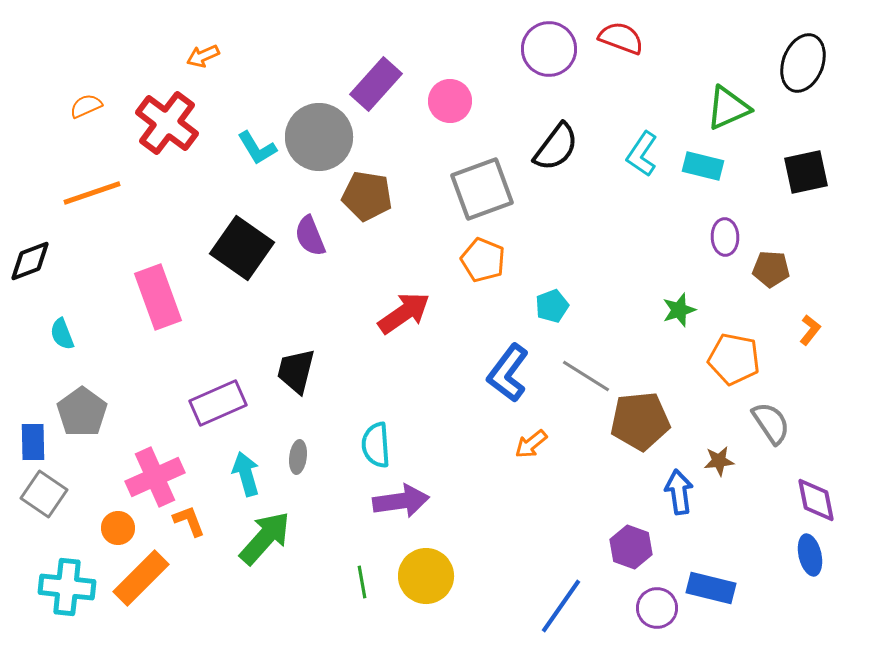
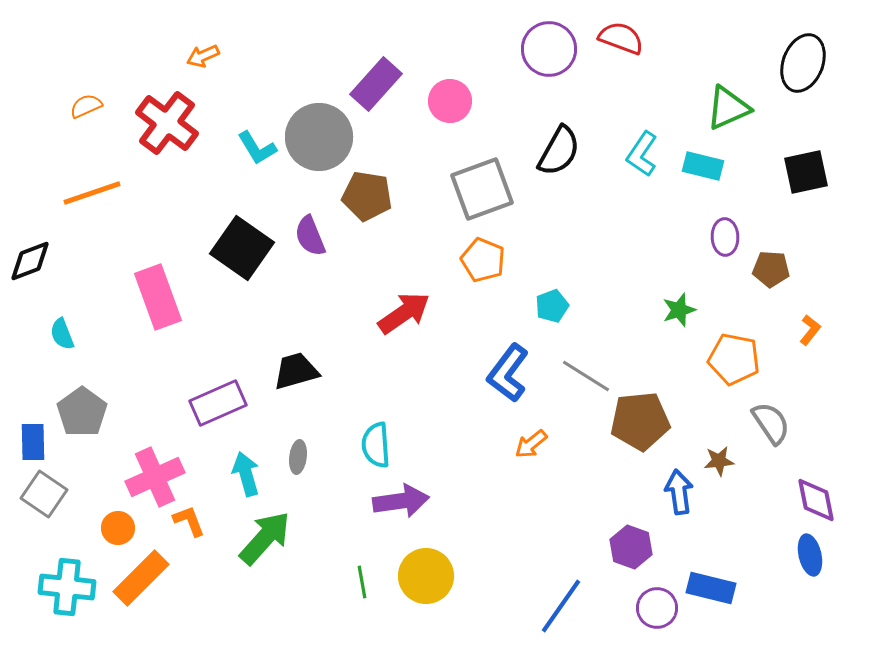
black semicircle at (556, 147): moved 3 px right, 4 px down; rotated 8 degrees counterclockwise
black trapezoid at (296, 371): rotated 60 degrees clockwise
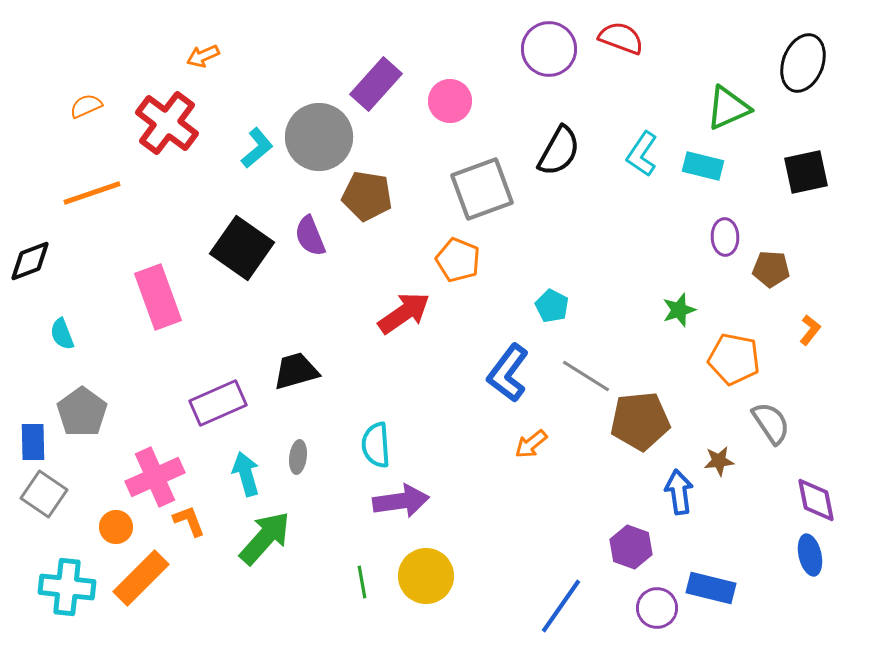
cyan L-shape at (257, 148): rotated 99 degrees counterclockwise
orange pentagon at (483, 260): moved 25 px left
cyan pentagon at (552, 306): rotated 24 degrees counterclockwise
orange circle at (118, 528): moved 2 px left, 1 px up
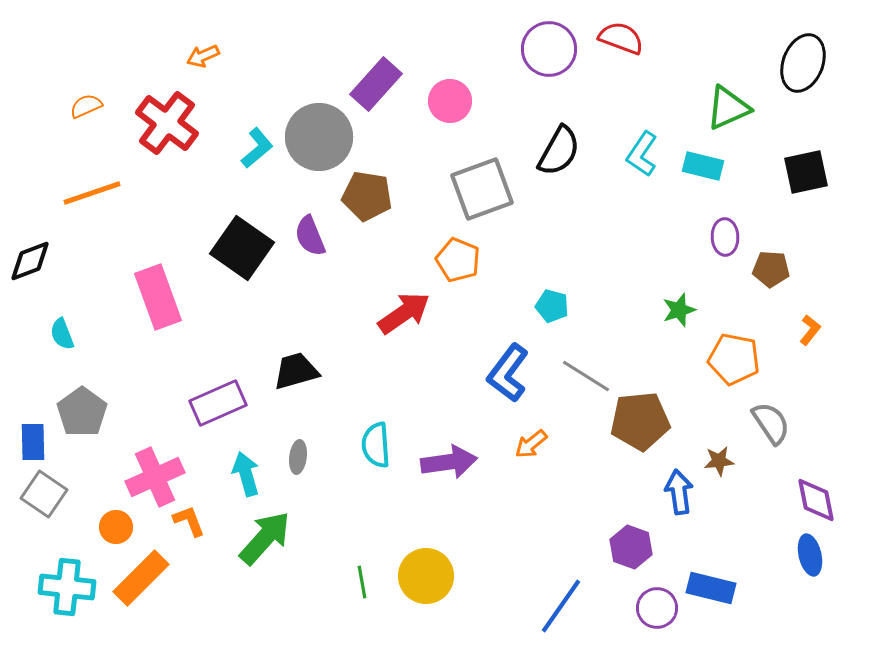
cyan pentagon at (552, 306): rotated 12 degrees counterclockwise
purple arrow at (401, 501): moved 48 px right, 39 px up
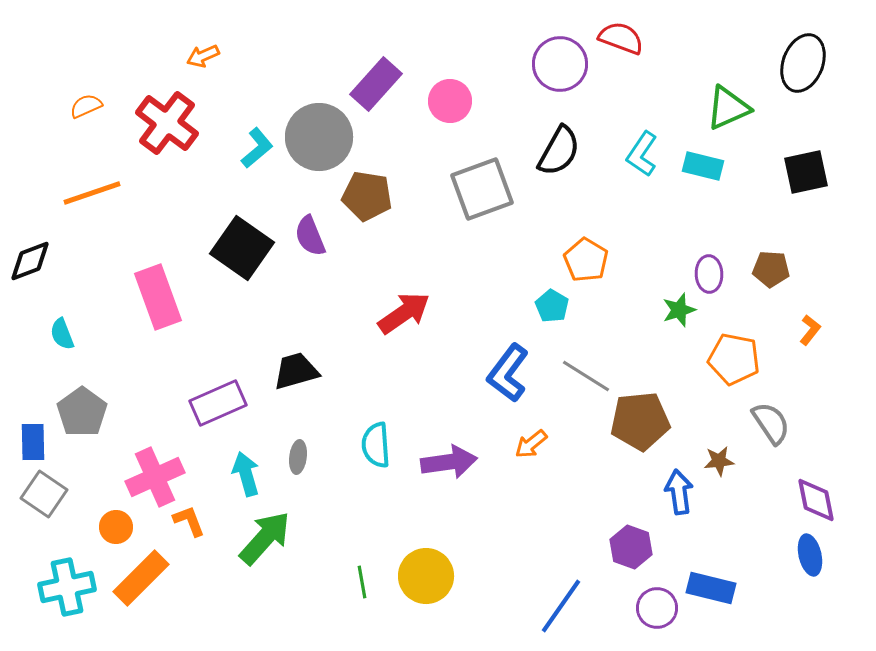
purple circle at (549, 49): moved 11 px right, 15 px down
purple ellipse at (725, 237): moved 16 px left, 37 px down
orange pentagon at (458, 260): moved 128 px right; rotated 9 degrees clockwise
cyan pentagon at (552, 306): rotated 16 degrees clockwise
cyan cross at (67, 587): rotated 18 degrees counterclockwise
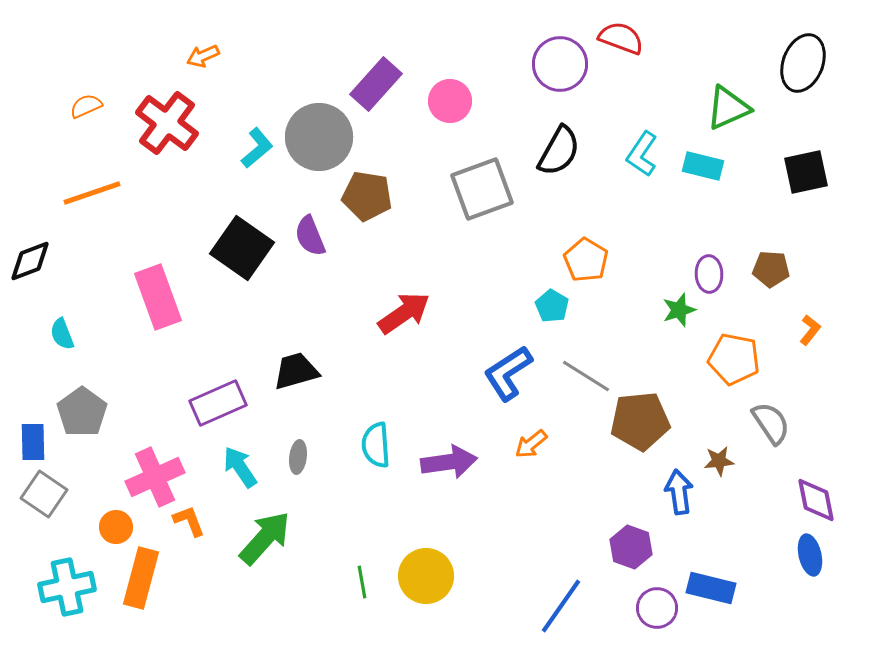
blue L-shape at (508, 373): rotated 20 degrees clockwise
cyan arrow at (246, 474): moved 6 px left, 7 px up; rotated 18 degrees counterclockwise
orange rectangle at (141, 578): rotated 30 degrees counterclockwise
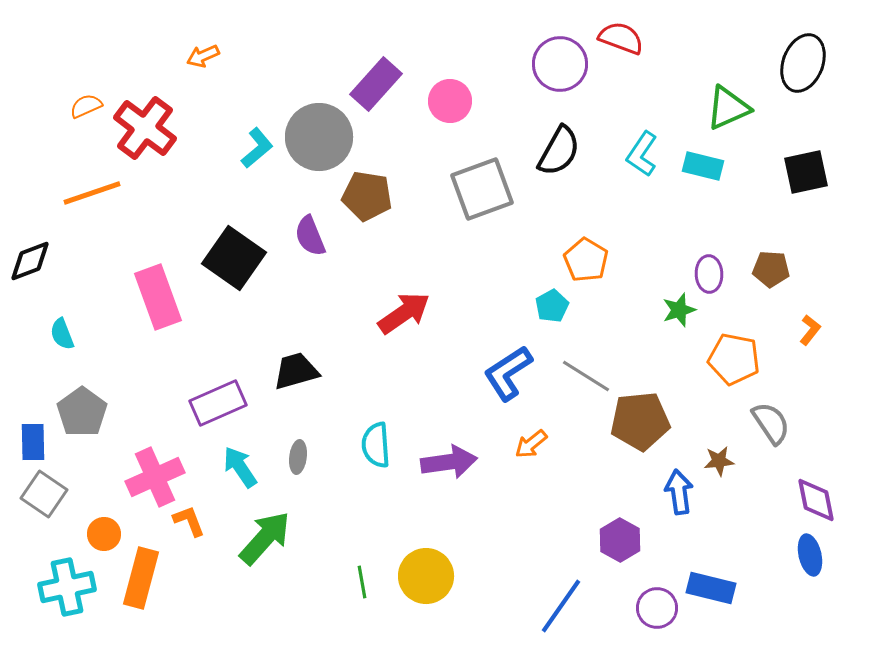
red cross at (167, 123): moved 22 px left, 5 px down
black square at (242, 248): moved 8 px left, 10 px down
cyan pentagon at (552, 306): rotated 12 degrees clockwise
orange circle at (116, 527): moved 12 px left, 7 px down
purple hexagon at (631, 547): moved 11 px left, 7 px up; rotated 9 degrees clockwise
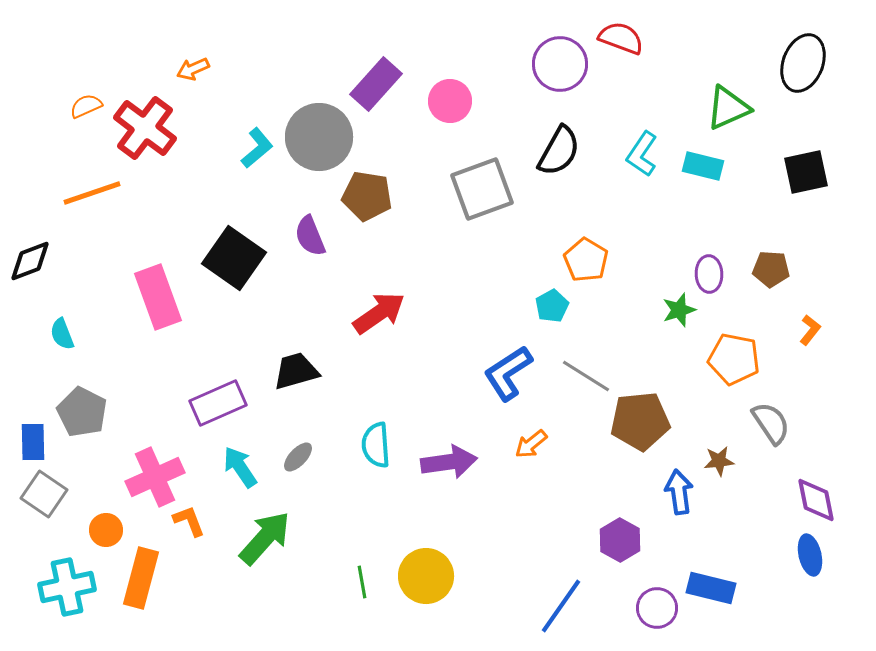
orange arrow at (203, 56): moved 10 px left, 13 px down
red arrow at (404, 313): moved 25 px left
gray pentagon at (82, 412): rotated 9 degrees counterclockwise
gray ellipse at (298, 457): rotated 36 degrees clockwise
orange circle at (104, 534): moved 2 px right, 4 px up
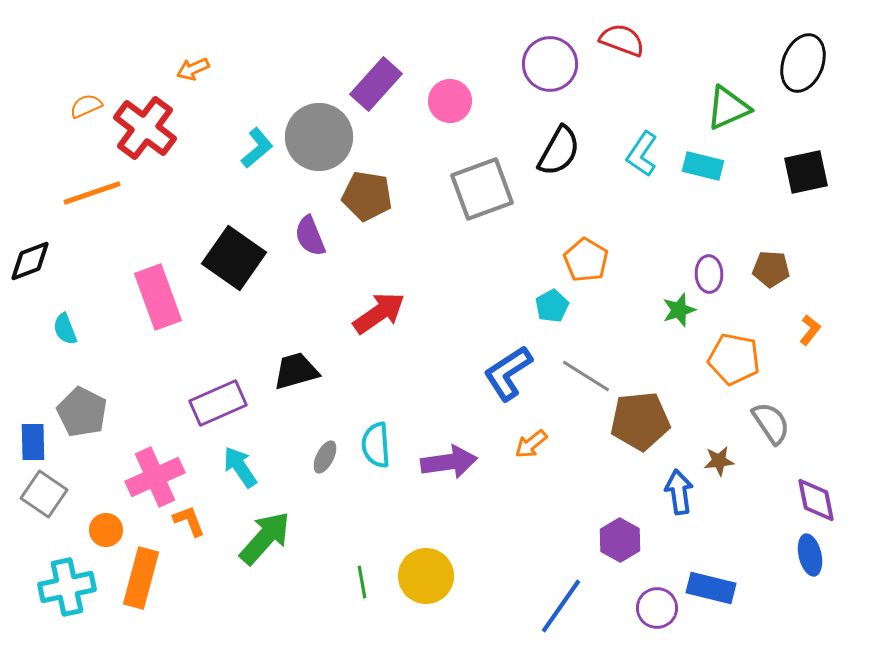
red semicircle at (621, 38): moved 1 px right, 2 px down
purple circle at (560, 64): moved 10 px left
cyan semicircle at (62, 334): moved 3 px right, 5 px up
gray ellipse at (298, 457): moved 27 px right; rotated 16 degrees counterclockwise
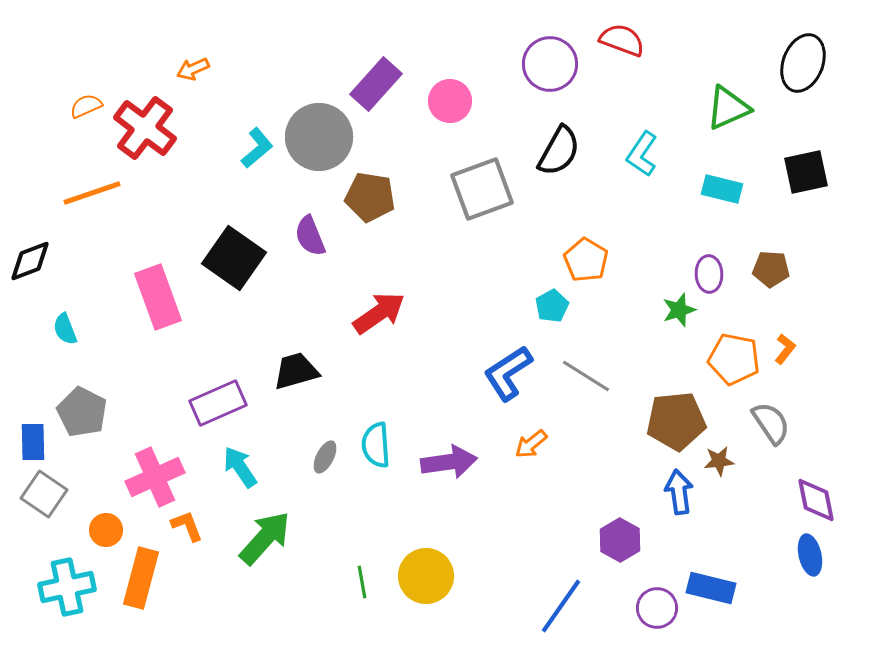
cyan rectangle at (703, 166): moved 19 px right, 23 px down
brown pentagon at (367, 196): moved 3 px right, 1 px down
orange L-shape at (810, 330): moved 25 px left, 19 px down
brown pentagon at (640, 421): moved 36 px right
orange L-shape at (189, 521): moved 2 px left, 5 px down
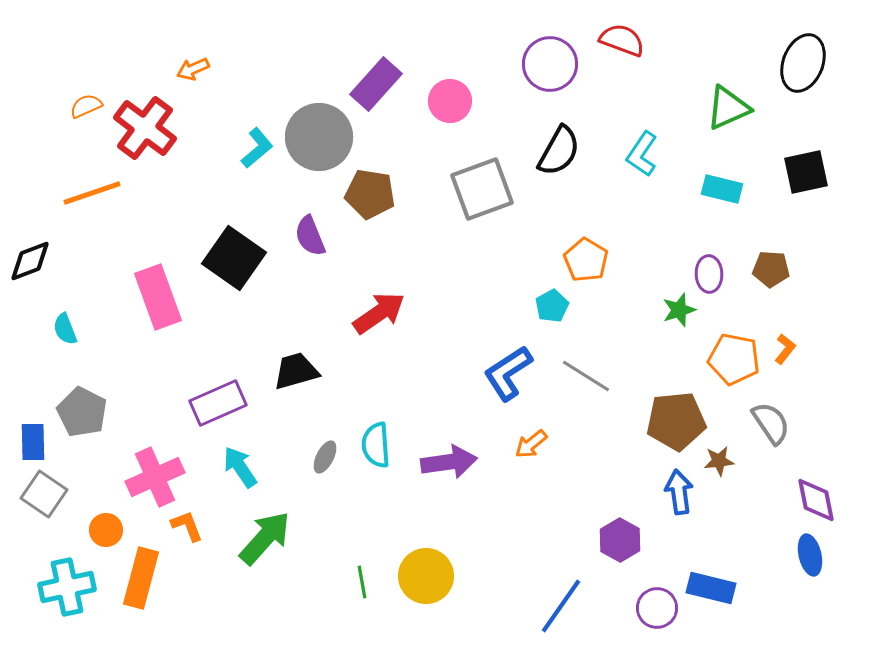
brown pentagon at (370, 197): moved 3 px up
